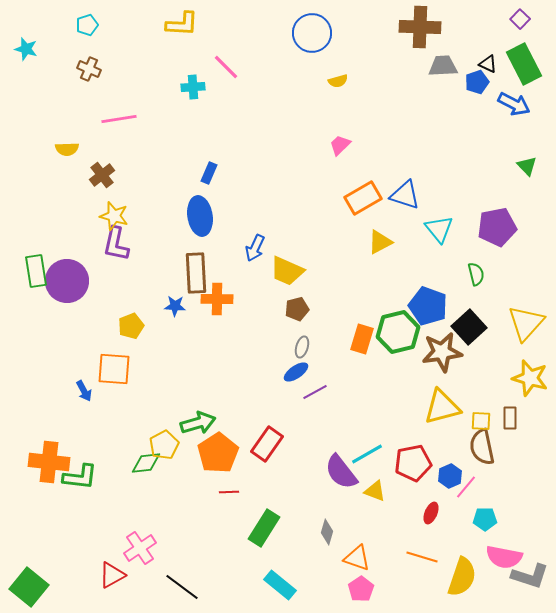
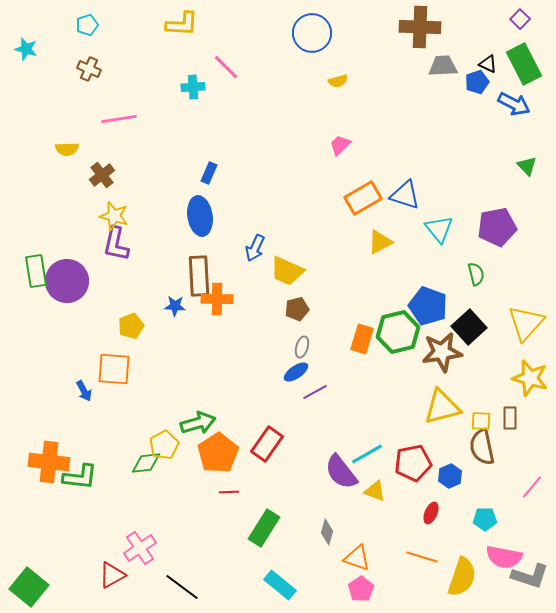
brown rectangle at (196, 273): moved 3 px right, 3 px down
pink line at (466, 487): moved 66 px right
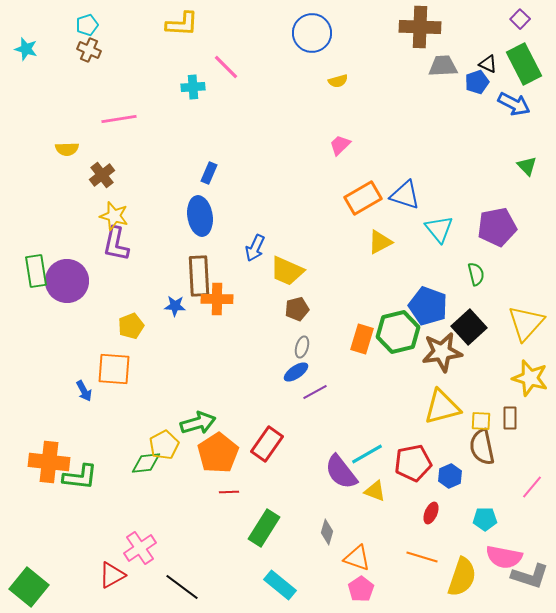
brown cross at (89, 69): moved 19 px up
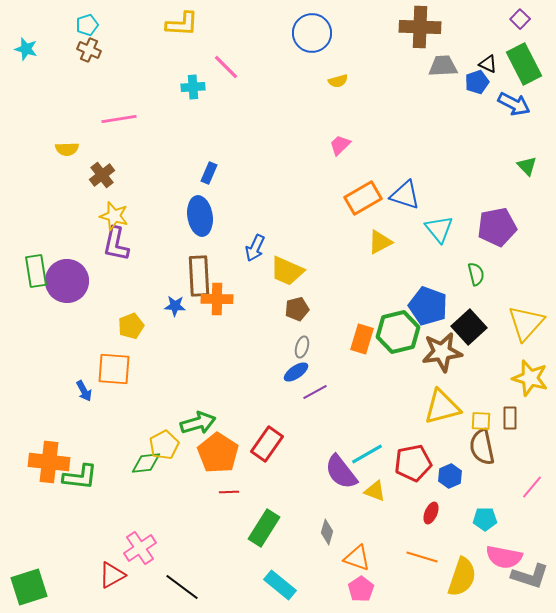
orange pentagon at (218, 453): rotated 6 degrees counterclockwise
green square at (29, 587): rotated 33 degrees clockwise
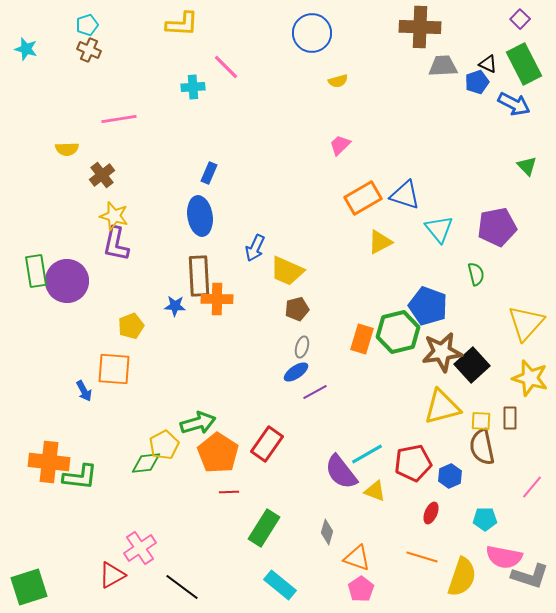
black square at (469, 327): moved 3 px right, 38 px down
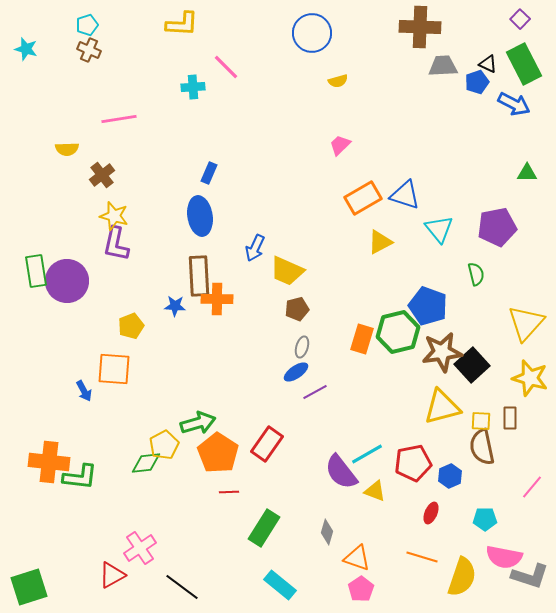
green triangle at (527, 166): moved 7 px down; rotated 45 degrees counterclockwise
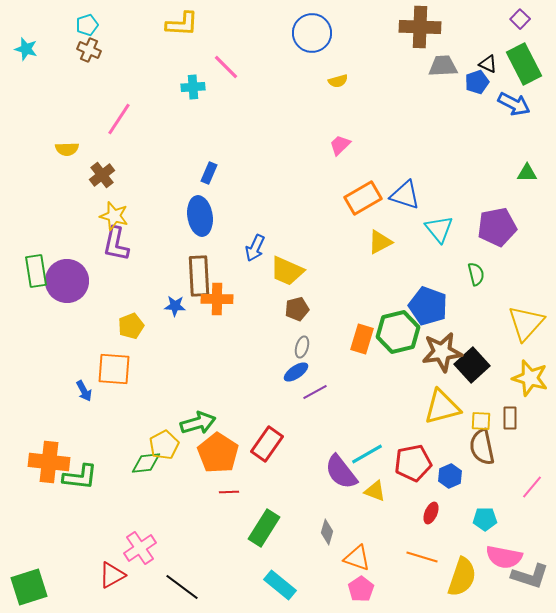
pink line at (119, 119): rotated 48 degrees counterclockwise
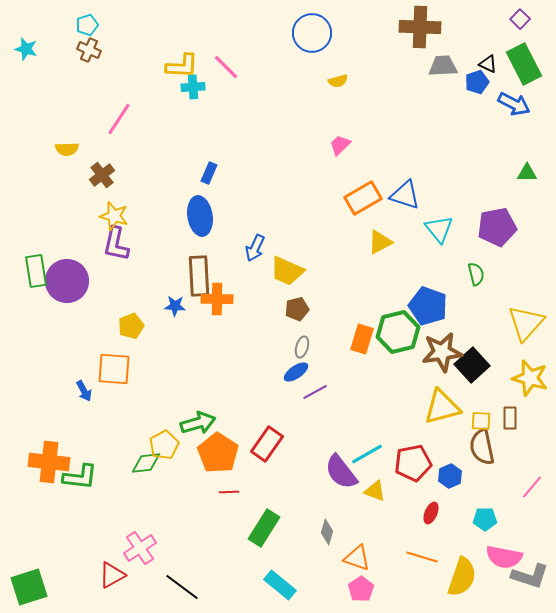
yellow L-shape at (182, 24): moved 42 px down
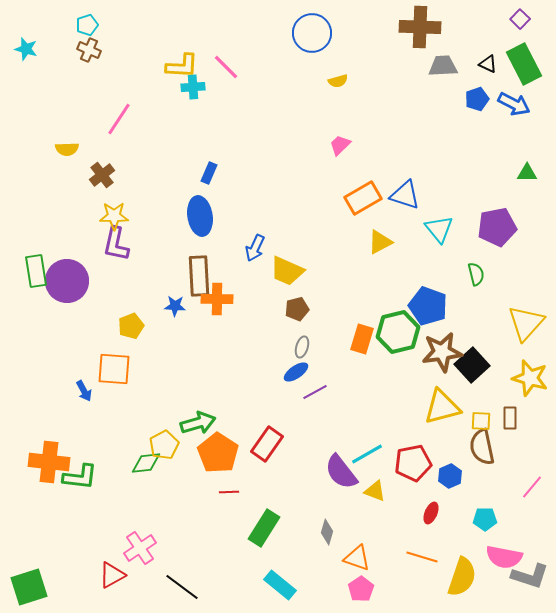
blue pentagon at (477, 82): moved 17 px down
yellow star at (114, 216): rotated 16 degrees counterclockwise
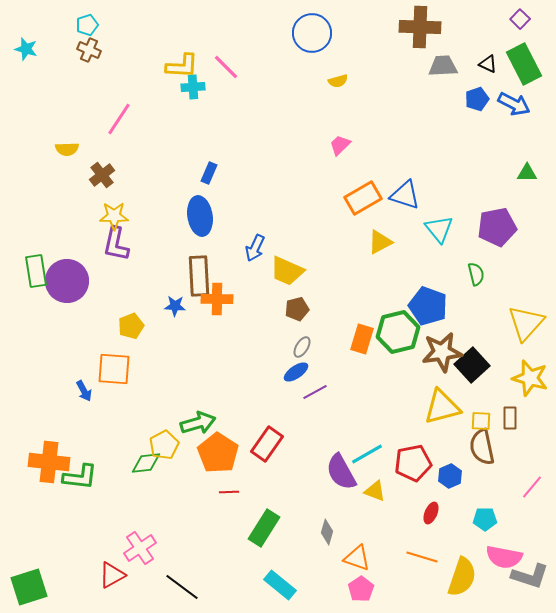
gray ellipse at (302, 347): rotated 15 degrees clockwise
purple semicircle at (341, 472): rotated 9 degrees clockwise
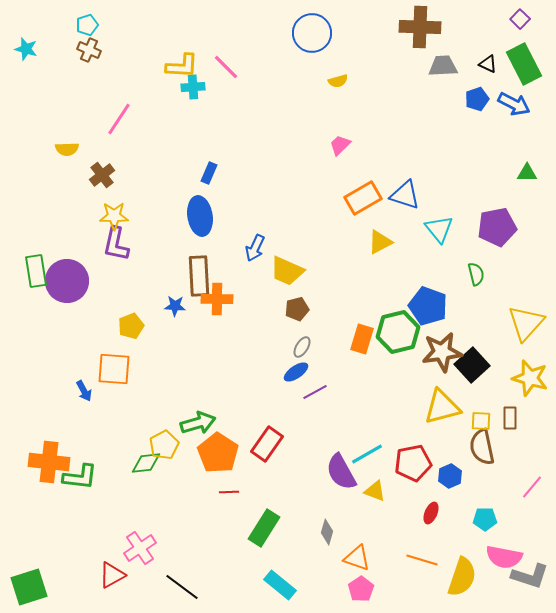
orange line at (422, 557): moved 3 px down
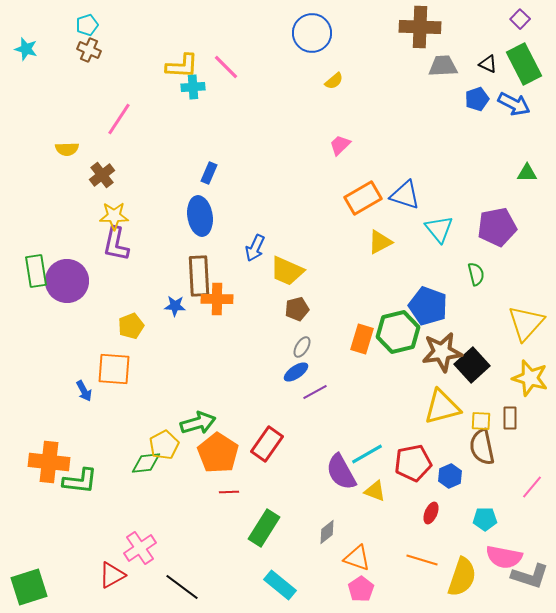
yellow semicircle at (338, 81): moved 4 px left; rotated 24 degrees counterclockwise
green L-shape at (80, 477): moved 4 px down
gray diamond at (327, 532): rotated 35 degrees clockwise
